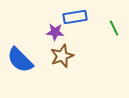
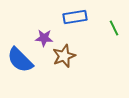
purple star: moved 11 px left, 6 px down
brown star: moved 2 px right
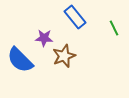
blue rectangle: rotated 60 degrees clockwise
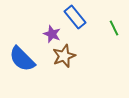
purple star: moved 8 px right, 4 px up; rotated 18 degrees clockwise
blue semicircle: moved 2 px right, 1 px up
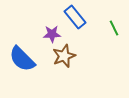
purple star: rotated 24 degrees counterclockwise
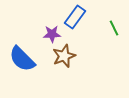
blue rectangle: rotated 75 degrees clockwise
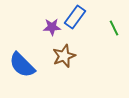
purple star: moved 7 px up
blue semicircle: moved 6 px down
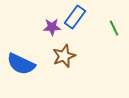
blue semicircle: moved 1 px left, 1 px up; rotated 20 degrees counterclockwise
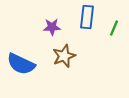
blue rectangle: moved 12 px right; rotated 30 degrees counterclockwise
green line: rotated 49 degrees clockwise
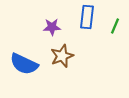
green line: moved 1 px right, 2 px up
brown star: moved 2 px left
blue semicircle: moved 3 px right
